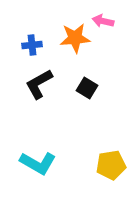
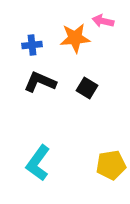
black L-shape: moved 1 px right, 2 px up; rotated 52 degrees clockwise
cyan L-shape: rotated 96 degrees clockwise
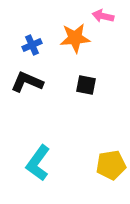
pink arrow: moved 5 px up
blue cross: rotated 18 degrees counterclockwise
black L-shape: moved 13 px left
black square: moved 1 px left, 3 px up; rotated 20 degrees counterclockwise
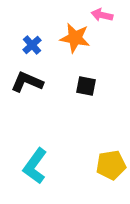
pink arrow: moved 1 px left, 1 px up
orange star: rotated 16 degrees clockwise
blue cross: rotated 18 degrees counterclockwise
black square: moved 1 px down
cyan L-shape: moved 3 px left, 3 px down
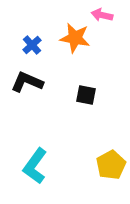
black square: moved 9 px down
yellow pentagon: rotated 20 degrees counterclockwise
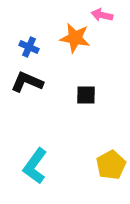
blue cross: moved 3 px left, 2 px down; rotated 24 degrees counterclockwise
black square: rotated 10 degrees counterclockwise
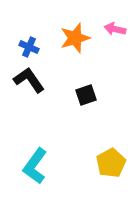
pink arrow: moved 13 px right, 14 px down
orange star: rotated 28 degrees counterclockwise
black L-shape: moved 2 px right, 2 px up; rotated 32 degrees clockwise
black square: rotated 20 degrees counterclockwise
yellow pentagon: moved 2 px up
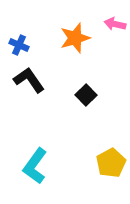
pink arrow: moved 5 px up
blue cross: moved 10 px left, 2 px up
black square: rotated 25 degrees counterclockwise
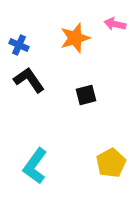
black square: rotated 30 degrees clockwise
